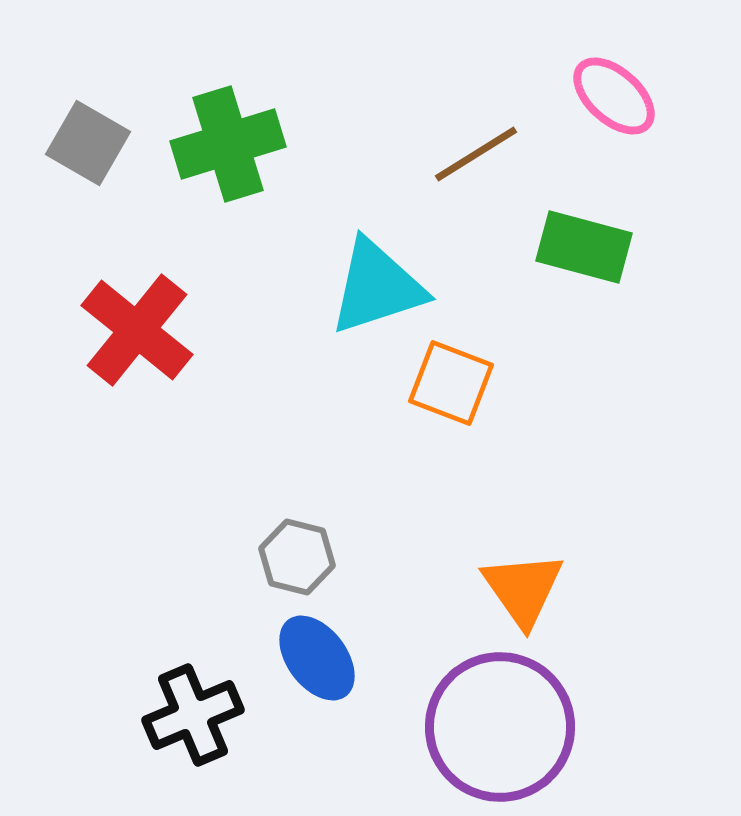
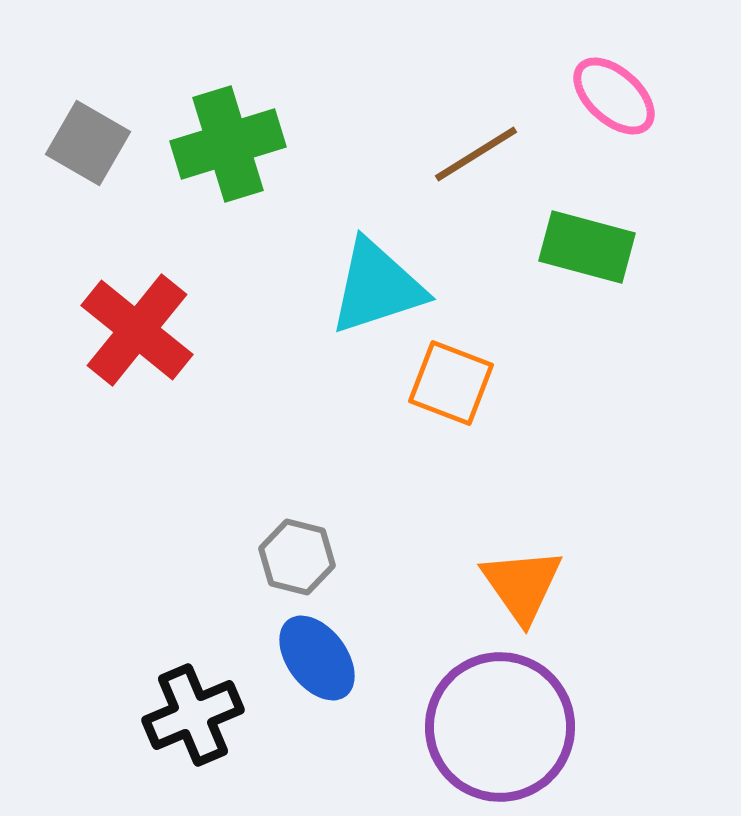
green rectangle: moved 3 px right
orange triangle: moved 1 px left, 4 px up
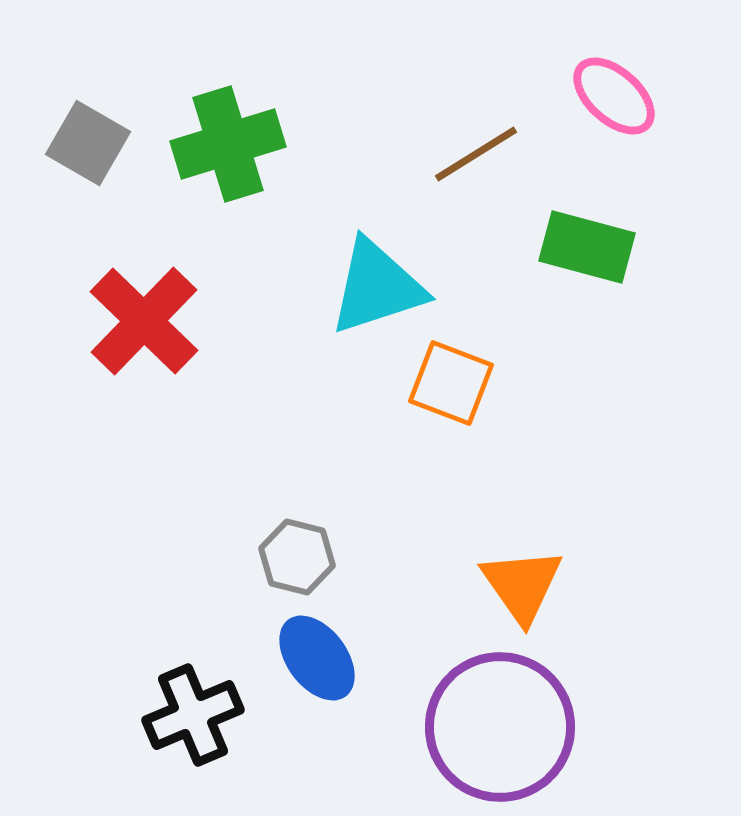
red cross: moved 7 px right, 9 px up; rotated 5 degrees clockwise
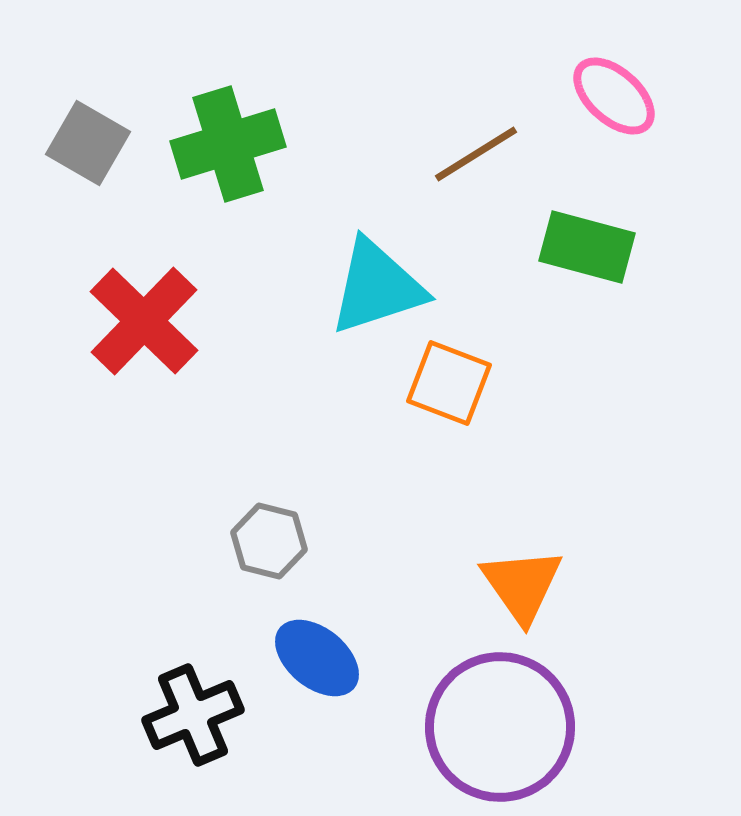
orange square: moved 2 px left
gray hexagon: moved 28 px left, 16 px up
blue ellipse: rotated 14 degrees counterclockwise
